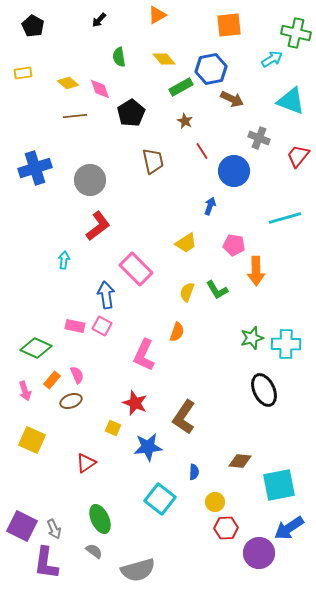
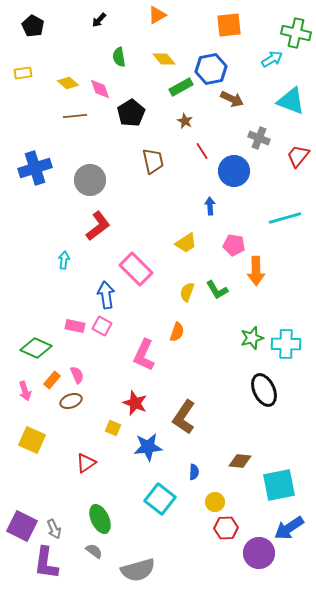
blue arrow at (210, 206): rotated 24 degrees counterclockwise
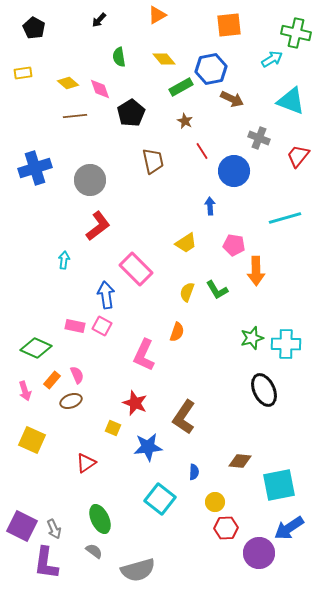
black pentagon at (33, 26): moved 1 px right, 2 px down
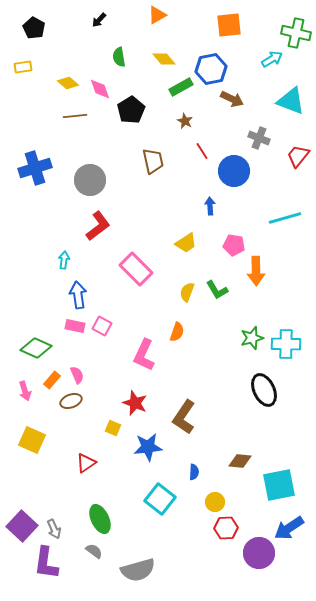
yellow rectangle at (23, 73): moved 6 px up
black pentagon at (131, 113): moved 3 px up
blue arrow at (106, 295): moved 28 px left
purple square at (22, 526): rotated 16 degrees clockwise
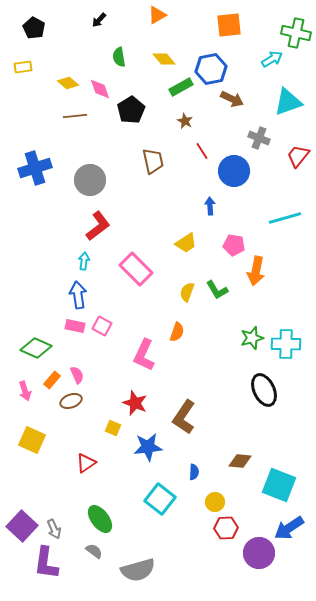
cyan triangle at (291, 101): moved 3 px left, 1 px down; rotated 40 degrees counterclockwise
cyan arrow at (64, 260): moved 20 px right, 1 px down
orange arrow at (256, 271): rotated 12 degrees clockwise
cyan square at (279, 485): rotated 32 degrees clockwise
green ellipse at (100, 519): rotated 12 degrees counterclockwise
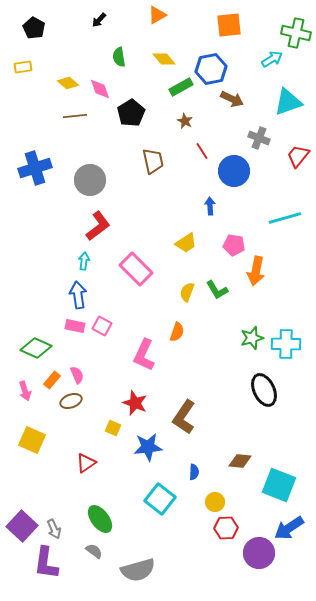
black pentagon at (131, 110): moved 3 px down
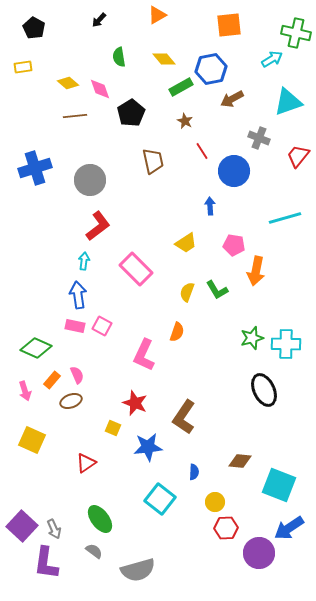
brown arrow at (232, 99): rotated 125 degrees clockwise
